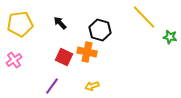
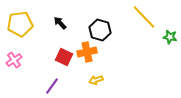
orange cross: rotated 24 degrees counterclockwise
yellow arrow: moved 4 px right, 6 px up
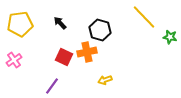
yellow arrow: moved 9 px right
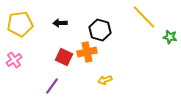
black arrow: rotated 48 degrees counterclockwise
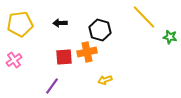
red square: rotated 30 degrees counterclockwise
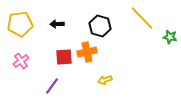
yellow line: moved 2 px left, 1 px down
black arrow: moved 3 px left, 1 px down
black hexagon: moved 4 px up
pink cross: moved 7 px right, 1 px down
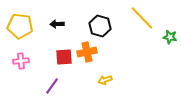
yellow pentagon: moved 2 px down; rotated 15 degrees clockwise
pink cross: rotated 28 degrees clockwise
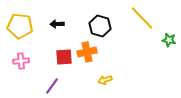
green star: moved 1 px left, 3 px down
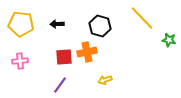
yellow pentagon: moved 1 px right, 2 px up
pink cross: moved 1 px left
purple line: moved 8 px right, 1 px up
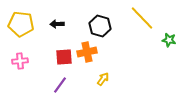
yellow arrow: moved 2 px left, 1 px up; rotated 144 degrees clockwise
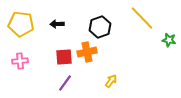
black hexagon: moved 1 px down; rotated 25 degrees clockwise
yellow arrow: moved 8 px right, 2 px down
purple line: moved 5 px right, 2 px up
